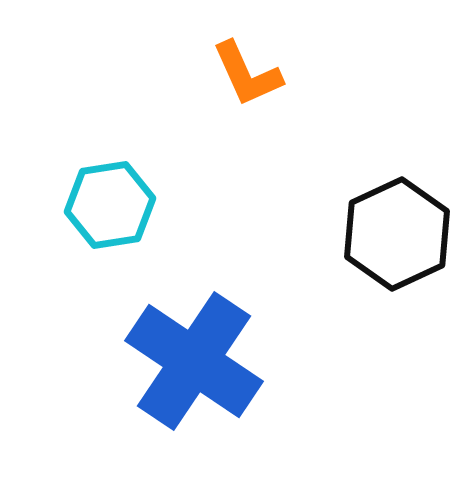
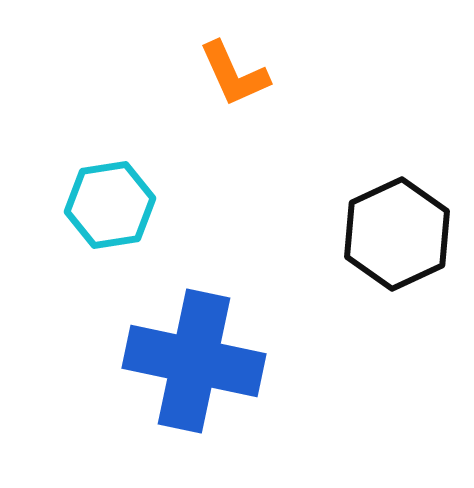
orange L-shape: moved 13 px left
blue cross: rotated 22 degrees counterclockwise
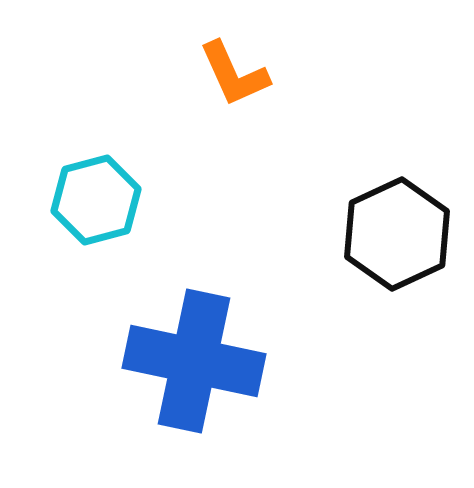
cyan hexagon: moved 14 px left, 5 px up; rotated 6 degrees counterclockwise
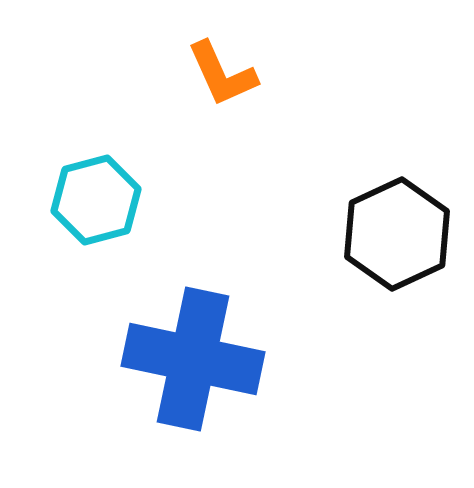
orange L-shape: moved 12 px left
blue cross: moved 1 px left, 2 px up
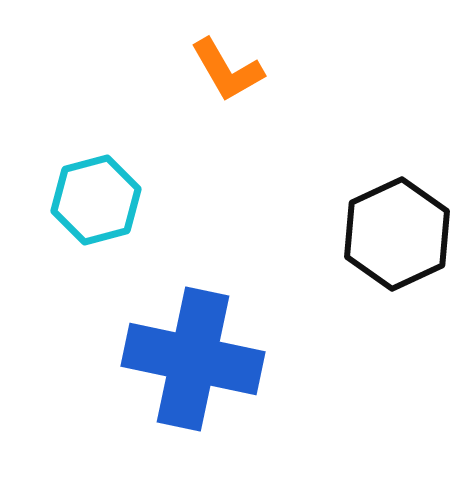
orange L-shape: moved 5 px right, 4 px up; rotated 6 degrees counterclockwise
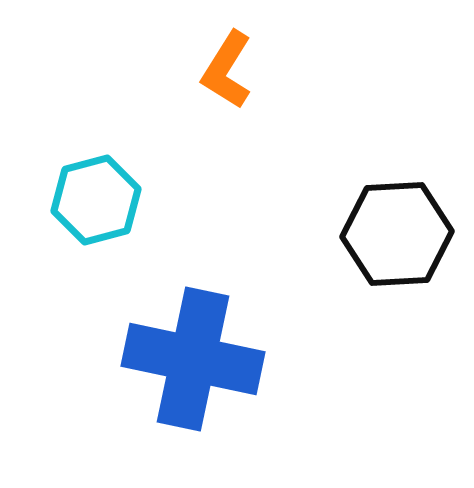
orange L-shape: rotated 62 degrees clockwise
black hexagon: rotated 22 degrees clockwise
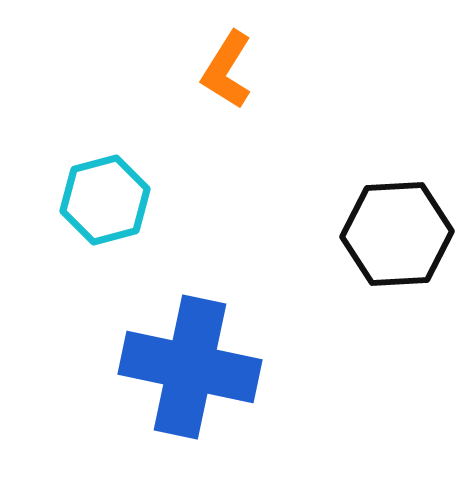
cyan hexagon: moved 9 px right
blue cross: moved 3 px left, 8 px down
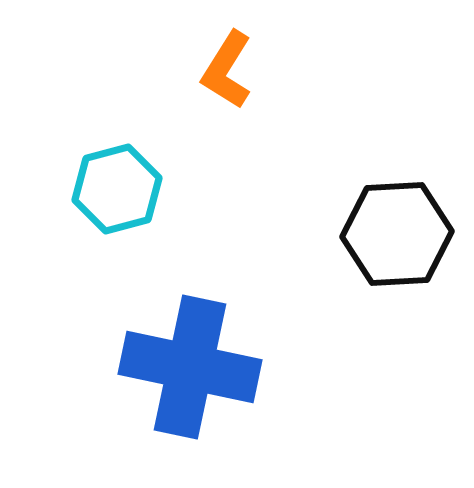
cyan hexagon: moved 12 px right, 11 px up
